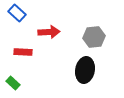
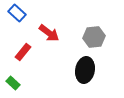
red arrow: moved 1 px down; rotated 40 degrees clockwise
red rectangle: rotated 54 degrees counterclockwise
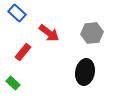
gray hexagon: moved 2 px left, 4 px up
black ellipse: moved 2 px down
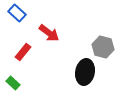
gray hexagon: moved 11 px right, 14 px down; rotated 20 degrees clockwise
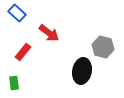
black ellipse: moved 3 px left, 1 px up
green rectangle: moved 1 px right; rotated 40 degrees clockwise
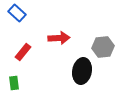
red arrow: moved 10 px right, 5 px down; rotated 40 degrees counterclockwise
gray hexagon: rotated 20 degrees counterclockwise
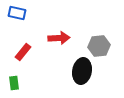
blue rectangle: rotated 30 degrees counterclockwise
gray hexagon: moved 4 px left, 1 px up
